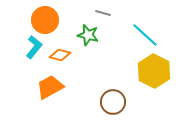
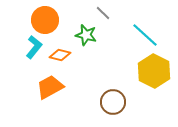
gray line: rotated 28 degrees clockwise
green star: moved 2 px left
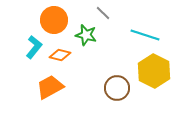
orange circle: moved 9 px right
cyan line: rotated 24 degrees counterclockwise
brown circle: moved 4 px right, 14 px up
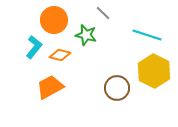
cyan line: moved 2 px right
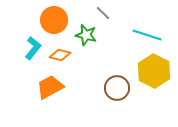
cyan L-shape: moved 1 px left, 1 px down
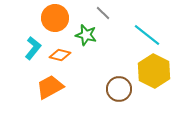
orange circle: moved 1 px right, 2 px up
cyan line: rotated 20 degrees clockwise
brown circle: moved 2 px right, 1 px down
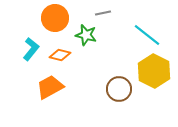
gray line: rotated 56 degrees counterclockwise
cyan L-shape: moved 2 px left, 1 px down
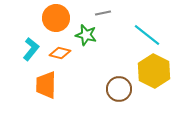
orange circle: moved 1 px right
orange diamond: moved 2 px up
orange trapezoid: moved 4 px left, 2 px up; rotated 60 degrees counterclockwise
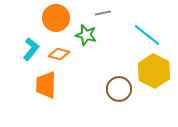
orange diamond: moved 1 px left, 1 px down
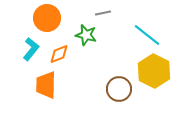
orange circle: moved 9 px left
orange diamond: rotated 35 degrees counterclockwise
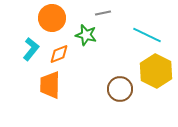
orange circle: moved 5 px right
cyan line: rotated 12 degrees counterclockwise
yellow hexagon: moved 2 px right
orange trapezoid: moved 4 px right
brown circle: moved 1 px right
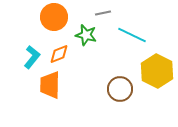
orange circle: moved 2 px right, 1 px up
cyan line: moved 15 px left
cyan L-shape: moved 1 px right, 8 px down
yellow hexagon: moved 1 px right
